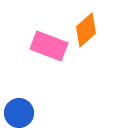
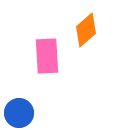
pink rectangle: moved 2 px left, 10 px down; rotated 66 degrees clockwise
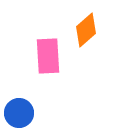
pink rectangle: moved 1 px right
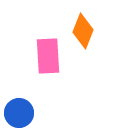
orange diamond: moved 3 px left, 1 px down; rotated 28 degrees counterclockwise
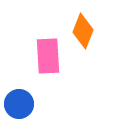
blue circle: moved 9 px up
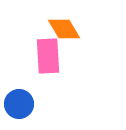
orange diamond: moved 19 px left, 2 px up; rotated 52 degrees counterclockwise
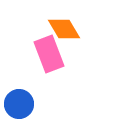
pink rectangle: moved 1 px right, 2 px up; rotated 18 degrees counterclockwise
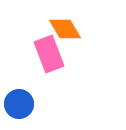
orange diamond: moved 1 px right
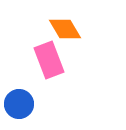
pink rectangle: moved 6 px down
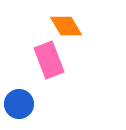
orange diamond: moved 1 px right, 3 px up
